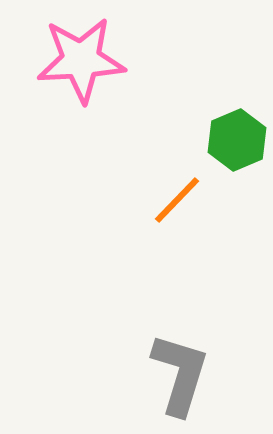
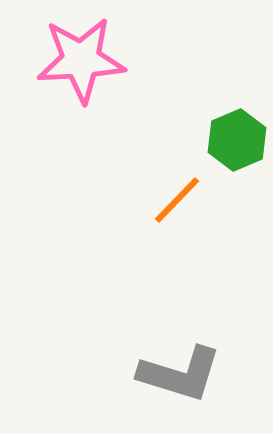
gray L-shape: rotated 90 degrees clockwise
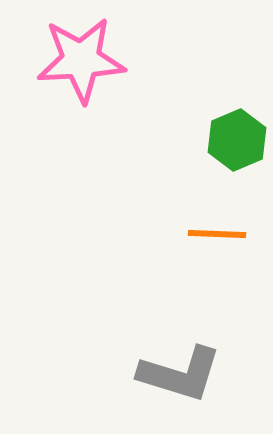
orange line: moved 40 px right, 34 px down; rotated 48 degrees clockwise
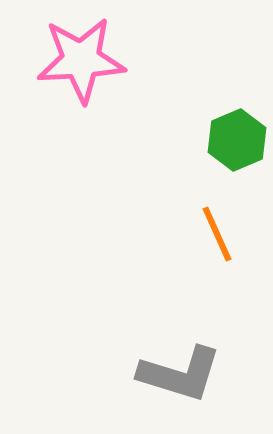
orange line: rotated 64 degrees clockwise
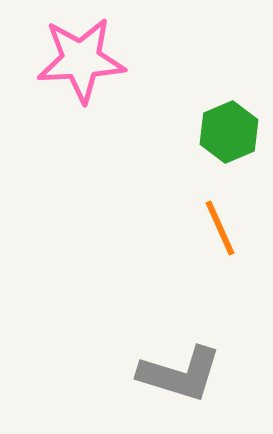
green hexagon: moved 8 px left, 8 px up
orange line: moved 3 px right, 6 px up
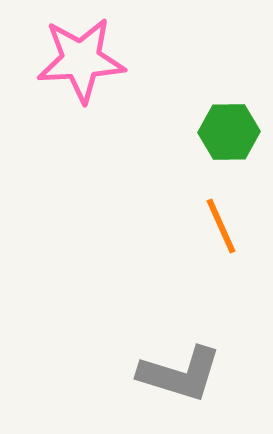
green hexagon: rotated 22 degrees clockwise
orange line: moved 1 px right, 2 px up
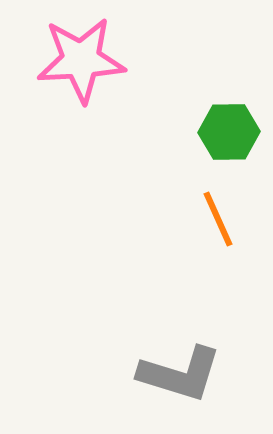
orange line: moved 3 px left, 7 px up
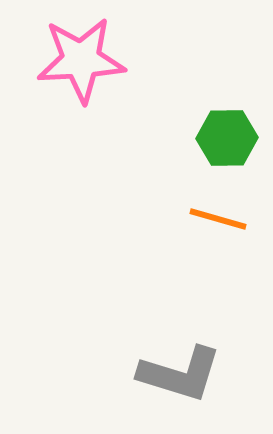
green hexagon: moved 2 px left, 6 px down
orange line: rotated 50 degrees counterclockwise
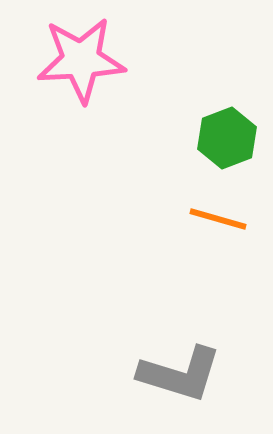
green hexagon: rotated 20 degrees counterclockwise
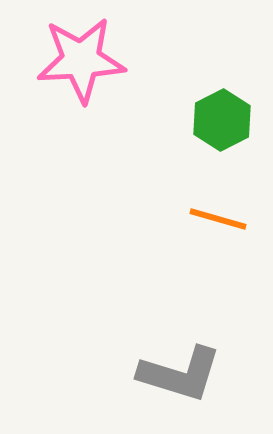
green hexagon: moved 5 px left, 18 px up; rotated 6 degrees counterclockwise
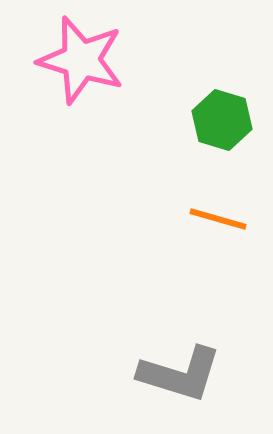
pink star: rotated 20 degrees clockwise
green hexagon: rotated 16 degrees counterclockwise
